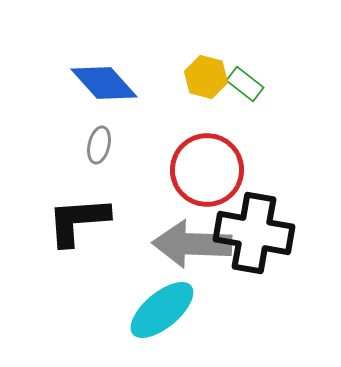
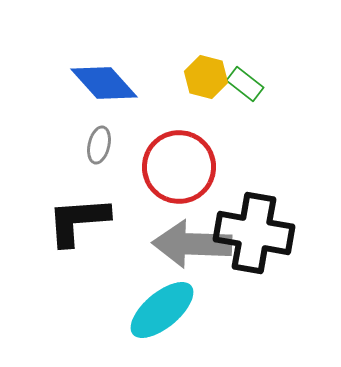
red circle: moved 28 px left, 3 px up
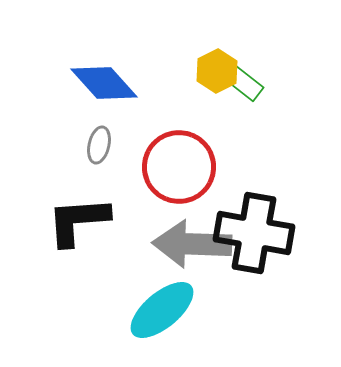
yellow hexagon: moved 11 px right, 6 px up; rotated 18 degrees clockwise
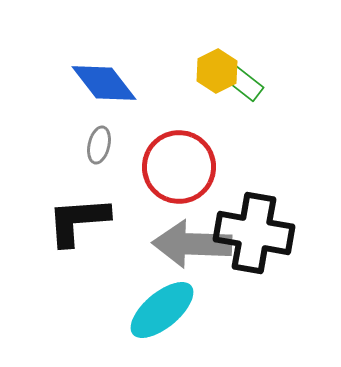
blue diamond: rotated 4 degrees clockwise
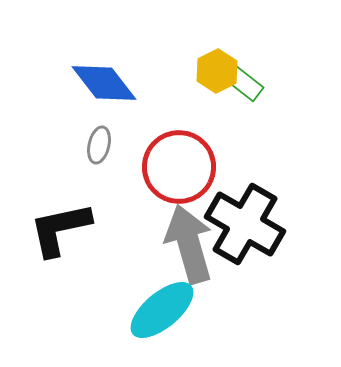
black L-shape: moved 18 px left, 8 px down; rotated 8 degrees counterclockwise
black cross: moved 9 px left, 9 px up; rotated 20 degrees clockwise
gray arrow: moved 3 px left; rotated 72 degrees clockwise
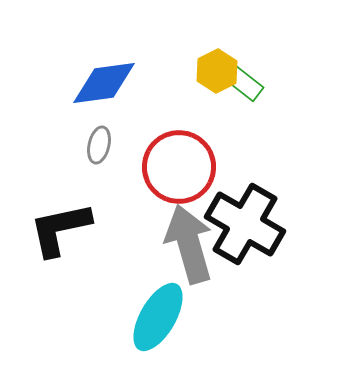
blue diamond: rotated 60 degrees counterclockwise
cyan ellipse: moved 4 px left, 7 px down; rotated 20 degrees counterclockwise
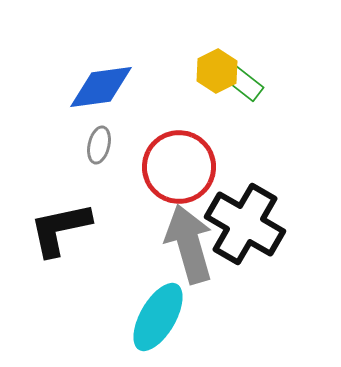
blue diamond: moved 3 px left, 4 px down
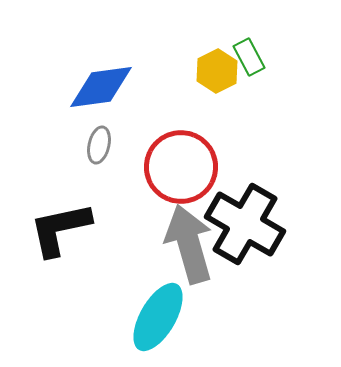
green rectangle: moved 4 px right, 27 px up; rotated 24 degrees clockwise
red circle: moved 2 px right
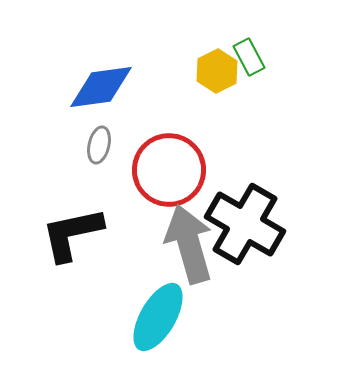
red circle: moved 12 px left, 3 px down
black L-shape: moved 12 px right, 5 px down
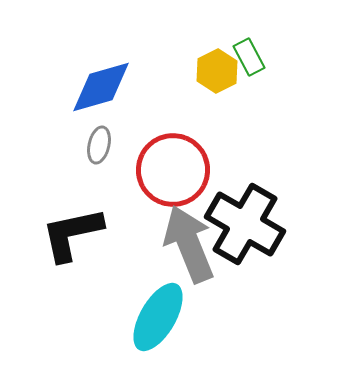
blue diamond: rotated 8 degrees counterclockwise
red circle: moved 4 px right
gray arrow: rotated 6 degrees counterclockwise
